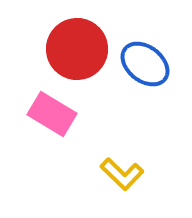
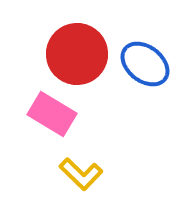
red circle: moved 5 px down
yellow L-shape: moved 41 px left
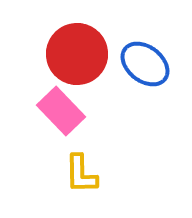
pink rectangle: moved 9 px right, 3 px up; rotated 15 degrees clockwise
yellow L-shape: rotated 45 degrees clockwise
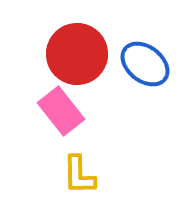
pink rectangle: rotated 6 degrees clockwise
yellow L-shape: moved 2 px left, 1 px down
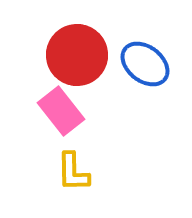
red circle: moved 1 px down
yellow L-shape: moved 6 px left, 3 px up
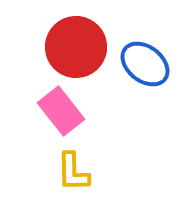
red circle: moved 1 px left, 8 px up
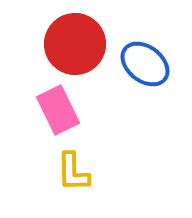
red circle: moved 1 px left, 3 px up
pink rectangle: moved 3 px left, 1 px up; rotated 12 degrees clockwise
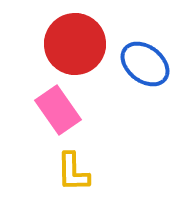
pink rectangle: rotated 9 degrees counterclockwise
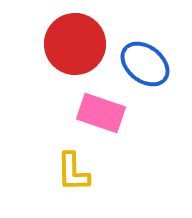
pink rectangle: moved 43 px right, 3 px down; rotated 36 degrees counterclockwise
